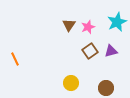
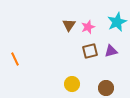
brown square: rotated 21 degrees clockwise
yellow circle: moved 1 px right, 1 px down
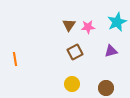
pink star: rotated 16 degrees clockwise
brown square: moved 15 px left, 1 px down; rotated 14 degrees counterclockwise
orange line: rotated 16 degrees clockwise
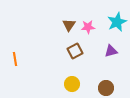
brown square: moved 1 px up
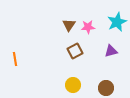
yellow circle: moved 1 px right, 1 px down
